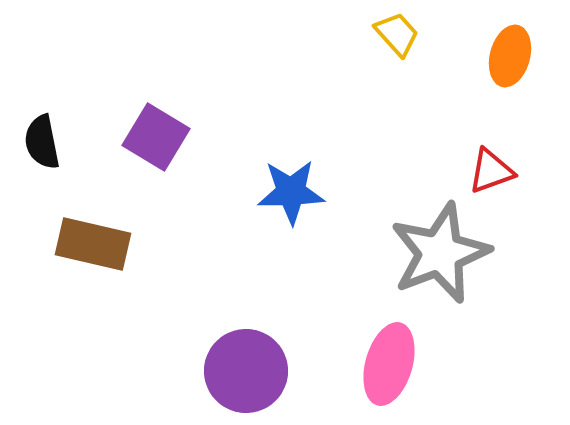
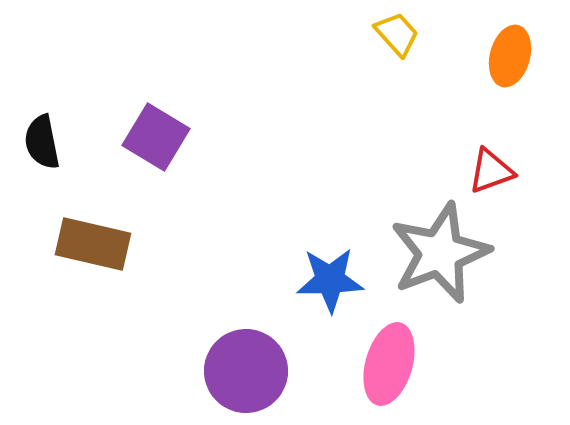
blue star: moved 39 px right, 88 px down
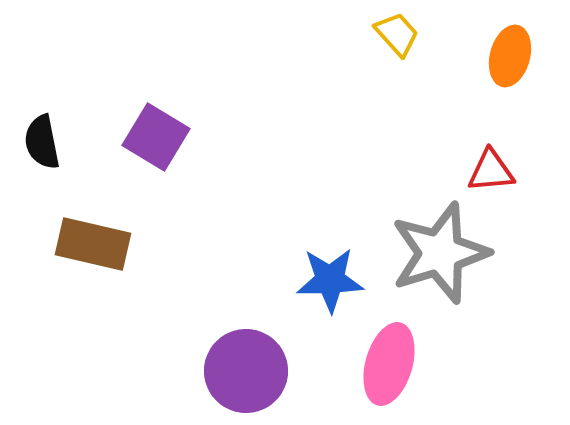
red triangle: rotated 15 degrees clockwise
gray star: rotated 4 degrees clockwise
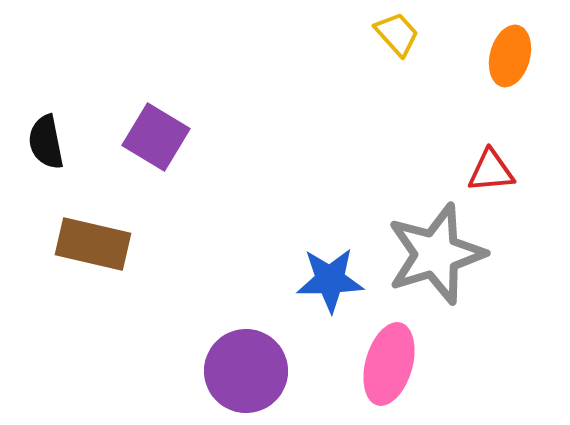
black semicircle: moved 4 px right
gray star: moved 4 px left, 1 px down
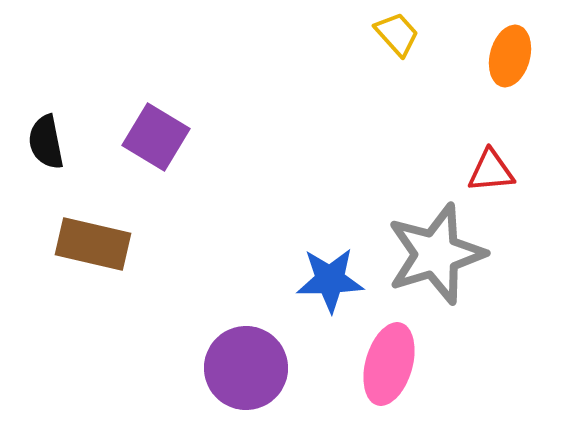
purple circle: moved 3 px up
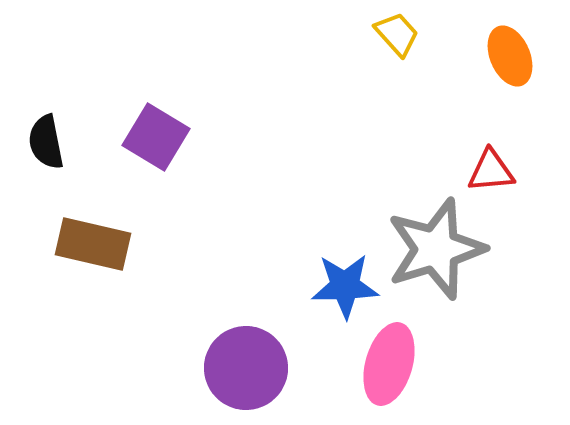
orange ellipse: rotated 38 degrees counterclockwise
gray star: moved 5 px up
blue star: moved 15 px right, 6 px down
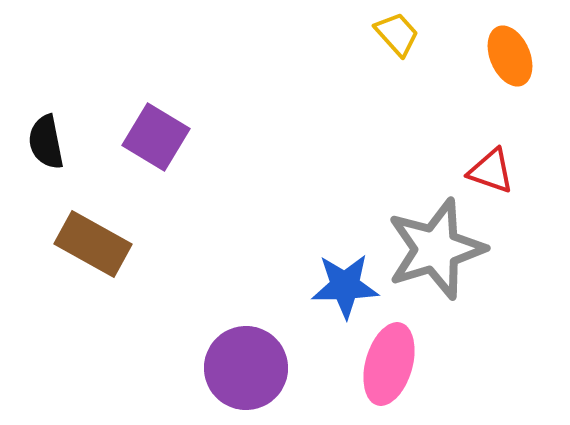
red triangle: rotated 24 degrees clockwise
brown rectangle: rotated 16 degrees clockwise
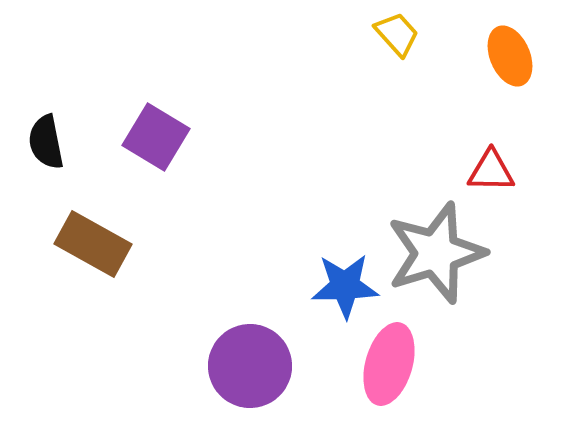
red triangle: rotated 18 degrees counterclockwise
gray star: moved 4 px down
purple circle: moved 4 px right, 2 px up
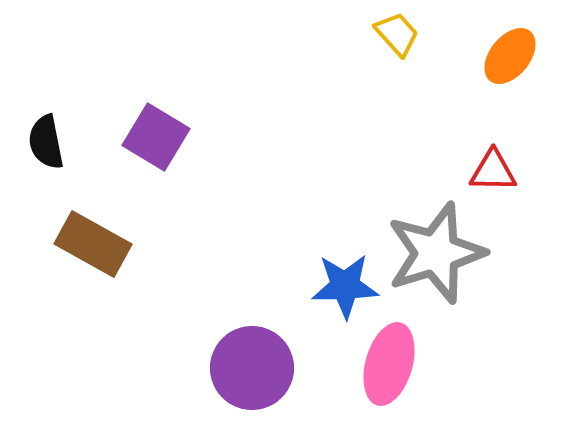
orange ellipse: rotated 62 degrees clockwise
red triangle: moved 2 px right
purple circle: moved 2 px right, 2 px down
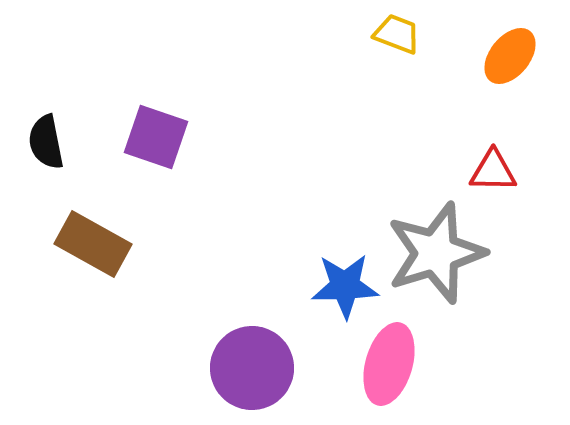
yellow trapezoid: rotated 27 degrees counterclockwise
purple square: rotated 12 degrees counterclockwise
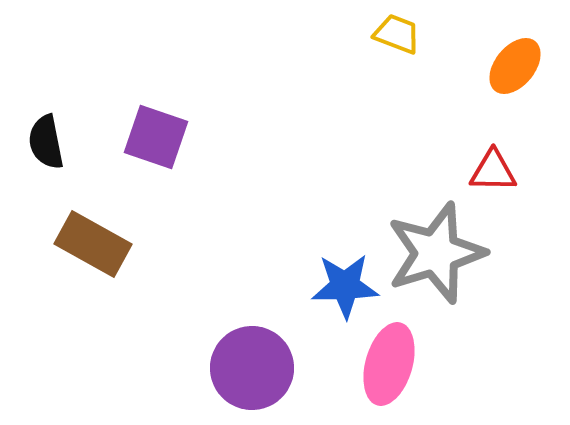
orange ellipse: moved 5 px right, 10 px down
